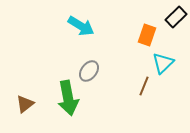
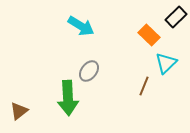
orange rectangle: moved 2 px right; rotated 65 degrees counterclockwise
cyan triangle: moved 3 px right
green arrow: rotated 8 degrees clockwise
brown triangle: moved 6 px left, 7 px down
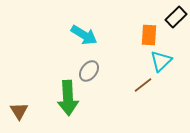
cyan arrow: moved 3 px right, 9 px down
orange rectangle: rotated 50 degrees clockwise
cyan triangle: moved 5 px left, 2 px up
brown line: moved 1 px left, 1 px up; rotated 30 degrees clockwise
brown triangle: rotated 24 degrees counterclockwise
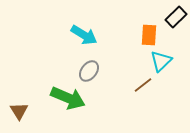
green arrow: rotated 64 degrees counterclockwise
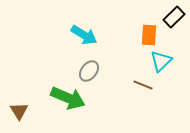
black rectangle: moved 2 px left
brown line: rotated 60 degrees clockwise
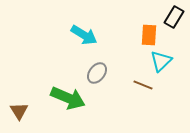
black rectangle: rotated 15 degrees counterclockwise
gray ellipse: moved 8 px right, 2 px down
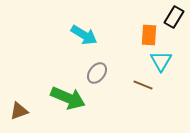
cyan triangle: rotated 15 degrees counterclockwise
brown triangle: rotated 42 degrees clockwise
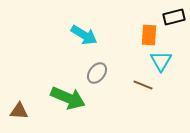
black rectangle: rotated 45 degrees clockwise
brown triangle: rotated 24 degrees clockwise
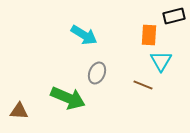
black rectangle: moved 1 px up
gray ellipse: rotated 15 degrees counterclockwise
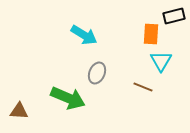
orange rectangle: moved 2 px right, 1 px up
brown line: moved 2 px down
